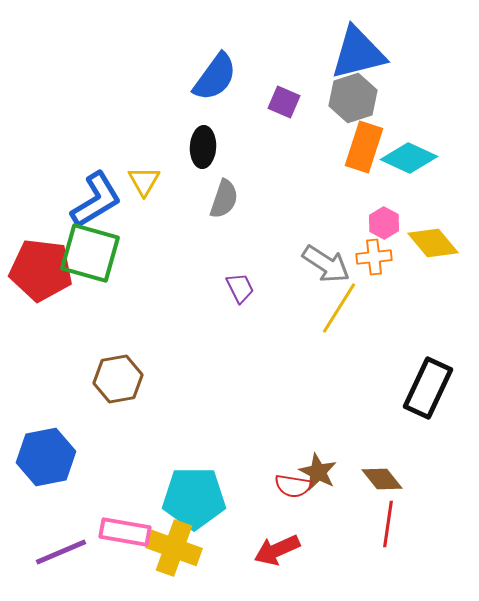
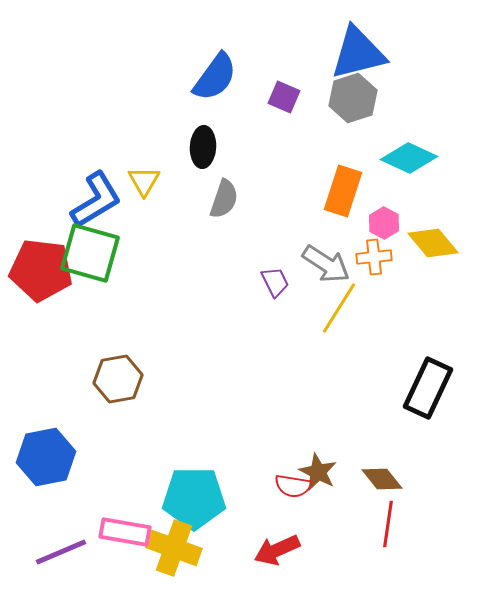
purple square: moved 5 px up
orange rectangle: moved 21 px left, 44 px down
purple trapezoid: moved 35 px right, 6 px up
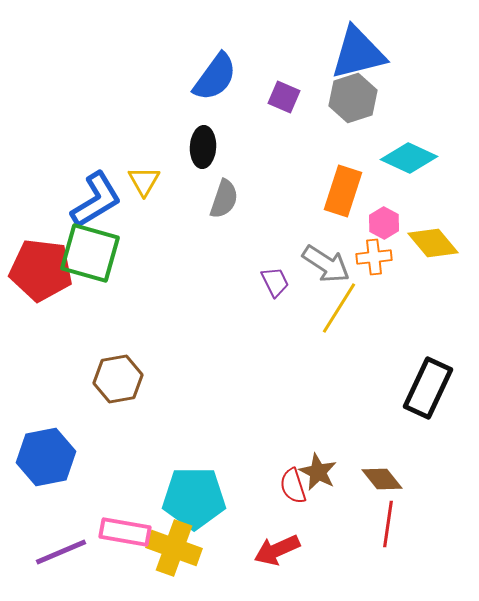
red semicircle: rotated 63 degrees clockwise
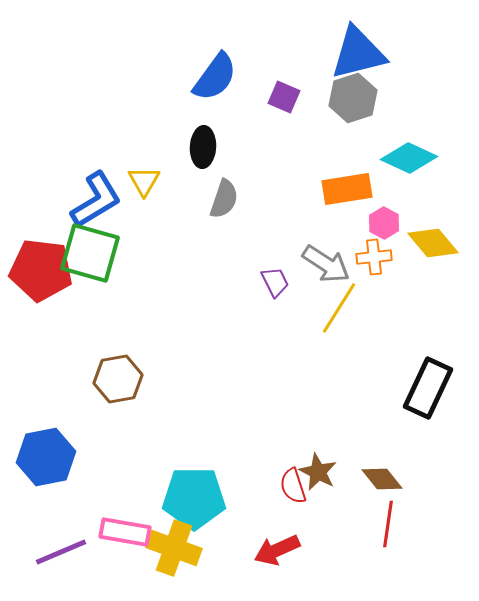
orange rectangle: moved 4 px right, 2 px up; rotated 63 degrees clockwise
